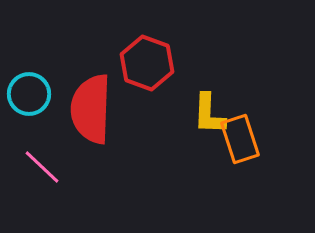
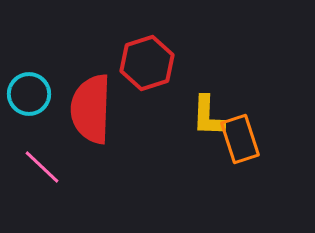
red hexagon: rotated 22 degrees clockwise
yellow L-shape: moved 1 px left, 2 px down
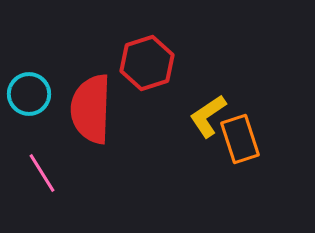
yellow L-shape: rotated 54 degrees clockwise
pink line: moved 6 px down; rotated 15 degrees clockwise
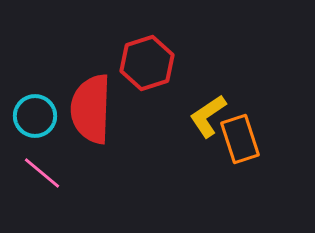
cyan circle: moved 6 px right, 22 px down
pink line: rotated 18 degrees counterclockwise
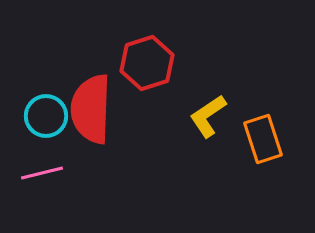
cyan circle: moved 11 px right
orange rectangle: moved 23 px right
pink line: rotated 54 degrees counterclockwise
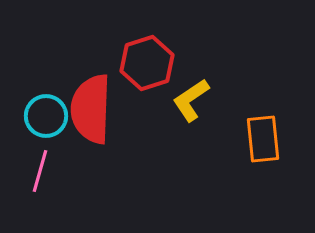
yellow L-shape: moved 17 px left, 16 px up
orange rectangle: rotated 12 degrees clockwise
pink line: moved 2 px left, 2 px up; rotated 60 degrees counterclockwise
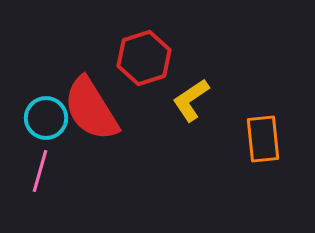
red hexagon: moved 3 px left, 5 px up
red semicircle: rotated 34 degrees counterclockwise
cyan circle: moved 2 px down
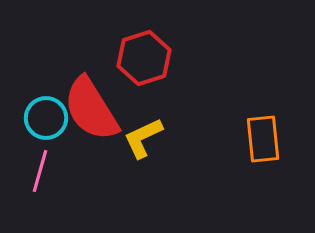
yellow L-shape: moved 48 px left, 38 px down; rotated 9 degrees clockwise
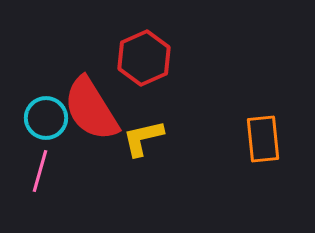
red hexagon: rotated 6 degrees counterclockwise
yellow L-shape: rotated 12 degrees clockwise
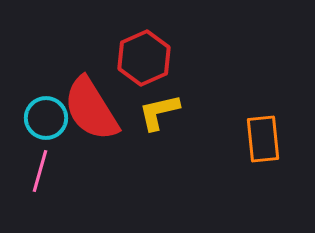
yellow L-shape: moved 16 px right, 26 px up
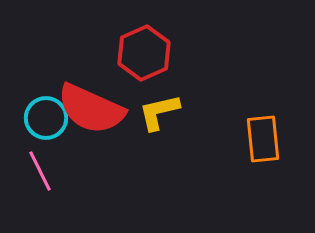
red hexagon: moved 5 px up
red semicircle: rotated 34 degrees counterclockwise
pink line: rotated 42 degrees counterclockwise
